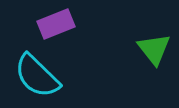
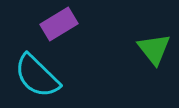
purple rectangle: moved 3 px right; rotated 9 degrees counterclockwise
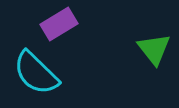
cyan semicircle: moved 1 px left, 3 px up
